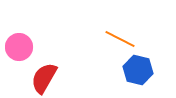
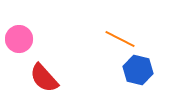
pink circle: moved 8 px up
red semicircle: rotated 72 degrees counterclockwise
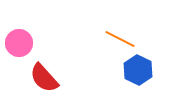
pink circle: moved 4 px down
blue hexagon: rotated 12 degrees clockwise
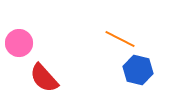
blue hexagon: rotated 12 degrees counterclockwise
